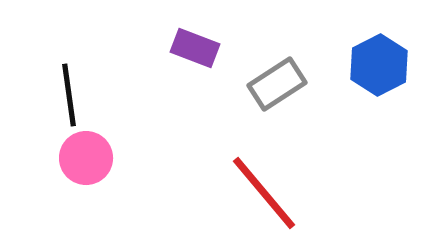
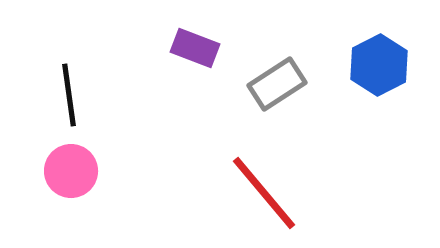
pink circle: moved 15 px left, 13 px down
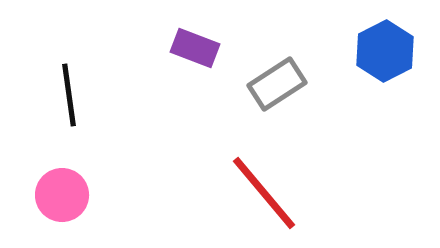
blue hexagon: moved 6 px right, 14 px up
pink circle: moved 9 px left, 24 px down
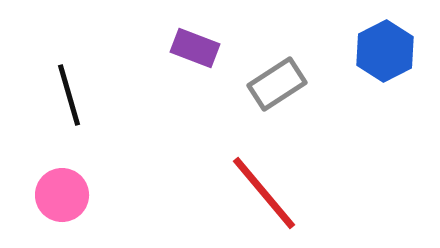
black line: rotated 8 degrees counterclockwise
